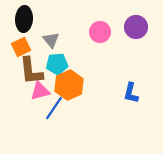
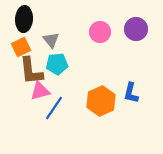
purple circle: moved 2 px down
orange hexagon: moved 32 px right, 16 px down
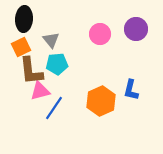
pink circle: moved 2 px down
blue L-shape: moved 3 px up
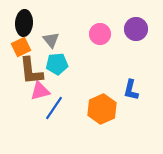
black ellipse: moved 4 px down
orange hexagon: moved 1 px right, 8 px down
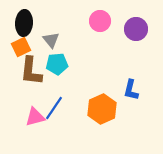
pink circle: moved 13 px up
brown L-shape: rotated 12 degrees clockwise
pink triangle: moved 5 px left, 26 px down
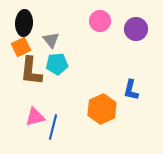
blue line: moved 1 px left, 19 px down; rotated 20 degrees counterclockwise
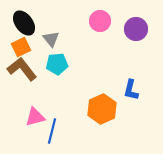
black ellipse: rotated 40 degrees counterclockwise
gray triangle: moved 1 px up
brown L-shape: moved 9 px left, 2 px up; rotated 136 degrees clockwise
blue line: moved 1 px left, 4 px down
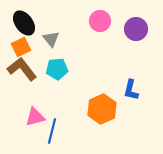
cyan pentagon: moved 5 px down
